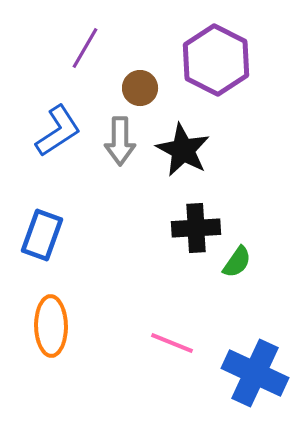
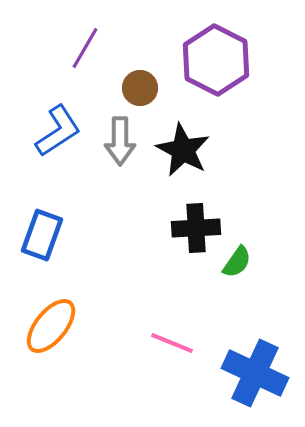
orange ellipse: rotated 40 degrees clockwise
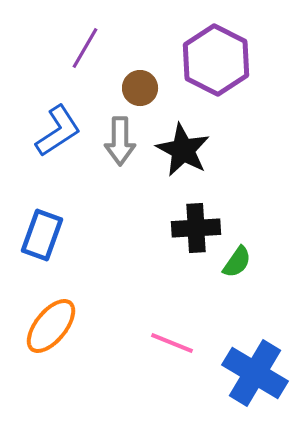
blue cross: rotated 6 degrees clockwise
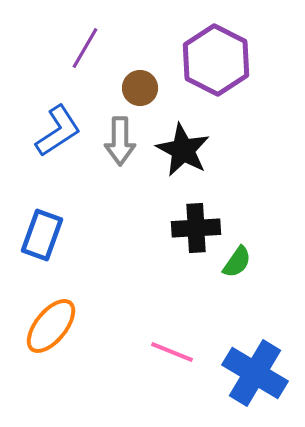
pink line: moved 9 px down
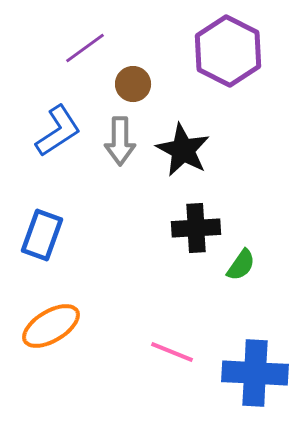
purple line: rotated 24 degrees clockwise
purple hexagon: moved 12 px right, 9 px up
brown circle: moved 7 px left, 4 px up
green semicircle: moved 4 px right, 3 px down
orange ellipse: rotated 20 degrees clockwise
blue cross: rotated 28 degrees counterclockwise
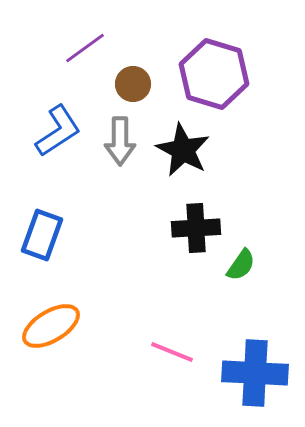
purple hexagon: moved 14 px left, 23 px down; rotated 10 degrees counterclockwise
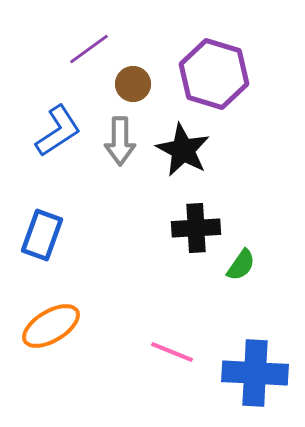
purple line: moved 4 px right, 1 px down
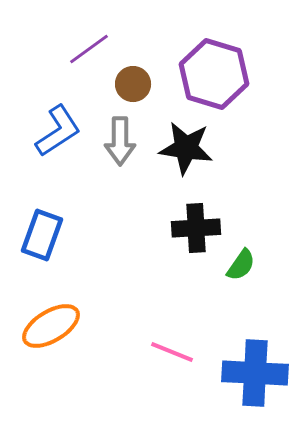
black star: moved 3 px right, 2 px up; rotated 20 degrees counterclockwise
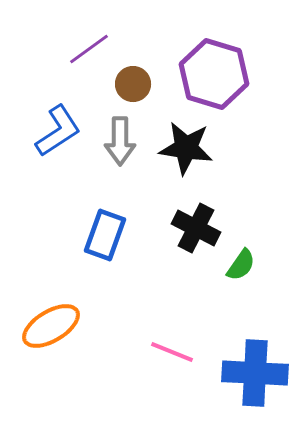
black cross: rotated 30 degrees clockwise
blue rectangle: moved 63 px right
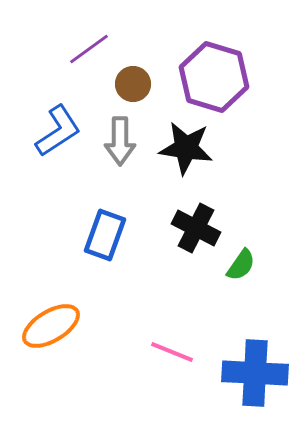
purple hexagon: moved 3 px down
